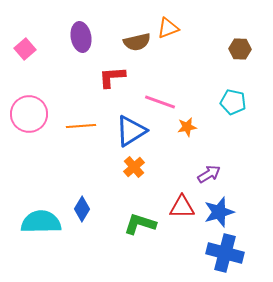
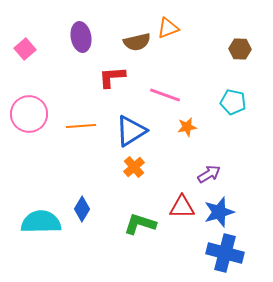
pink line: moved 5 px right, 7 px up
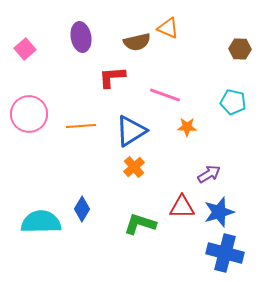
orange triangle: rotated 45 degrees clockwise
orange star: rotated 12 degrees clockwise
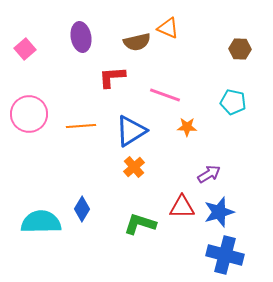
blue cross: moved 2 px down
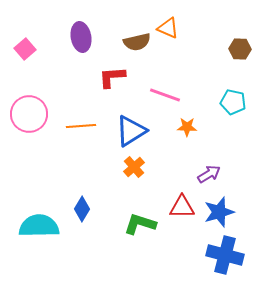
cyan semicircle: moved 2 px left, 4 px down
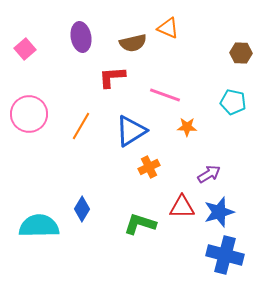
brown semicircle: moved 4 px left, 1 px down
brown hexagon: moved 1 px right, 4 px down
orange line: rotated 56 degrees counterclockwise
orange cross: moved 15 px right; rotated 15 degrees clockwise
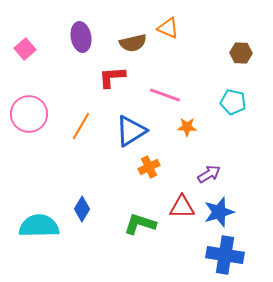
blue cross: rotated 6 degrees counterclockwise
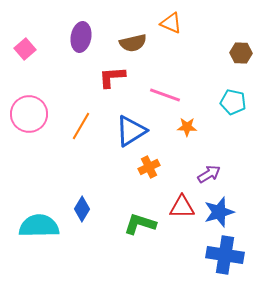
orange triangle: moved 3 px right, 5 px up
purple ellipse: rotated 20 degrees clockwise
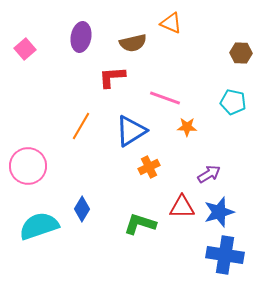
pink line: moved 3 px down
pink circle: moved 1 px left, 52 px down
cyan semicircle: rotated 18 degrees counterclockwise
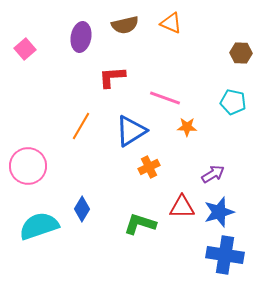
brown semicircle: moved 8 px left, 18 px up
purple arrow: moved 4 px right
